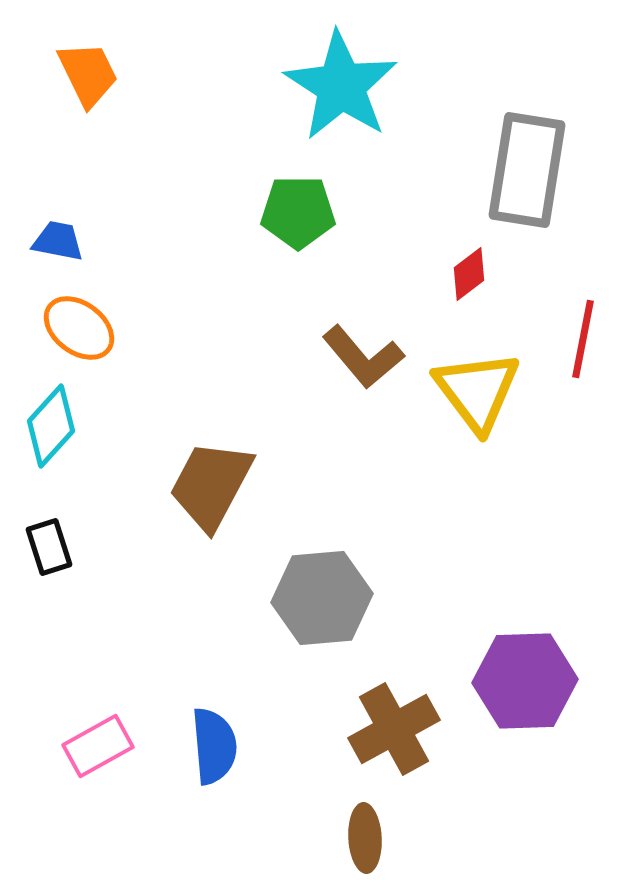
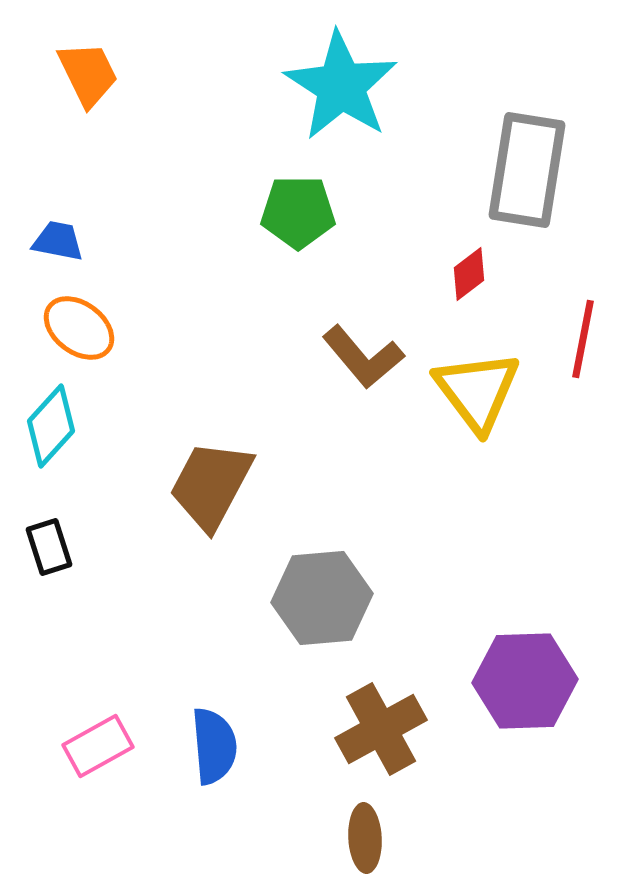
brown cross: moved 13 px left
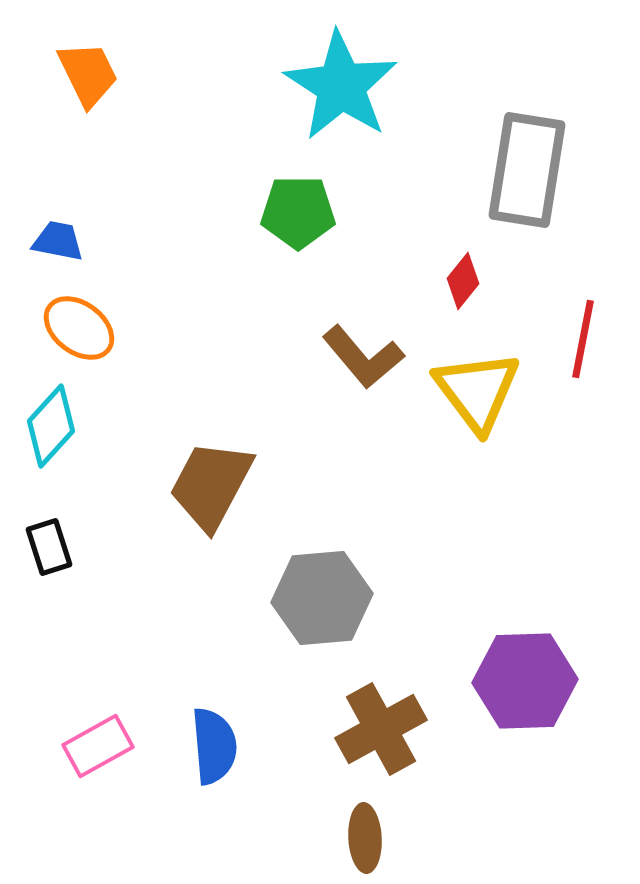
red diamond: moved 6 px left, 7 px down; rotated 14 degrees counterclockwise
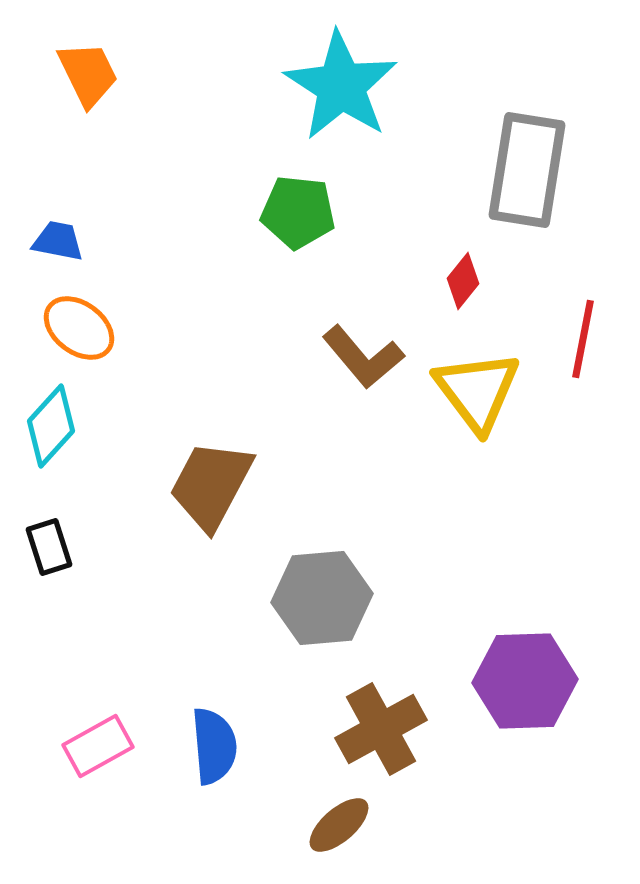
green pentagon: rotated 6 degrees clockwise
brown ellipse: moved 26 px left, 13 px up; rotated 52 degrees clockwise
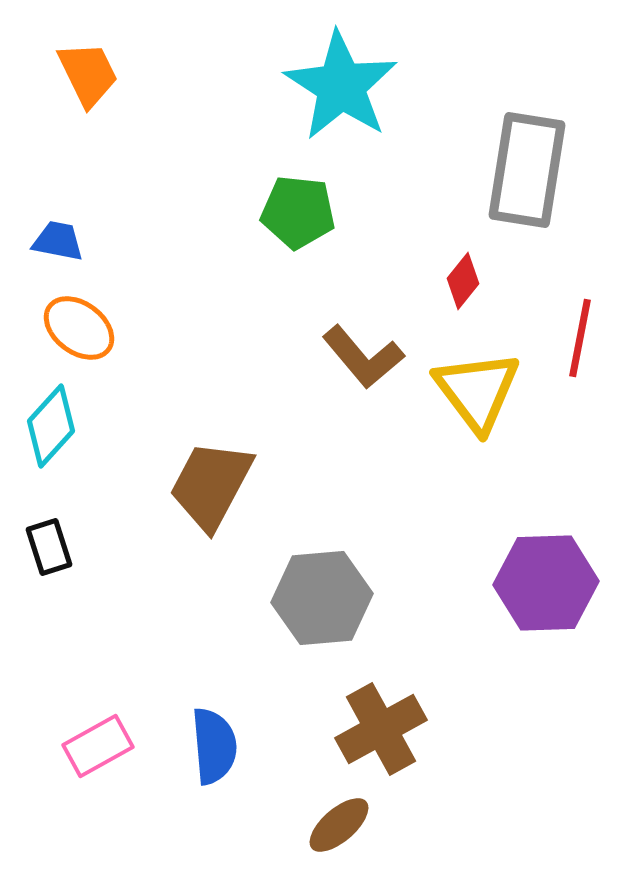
red line: moved 3 px left, 1 px up
purple hexagon: moved 21 px right, 98 px up
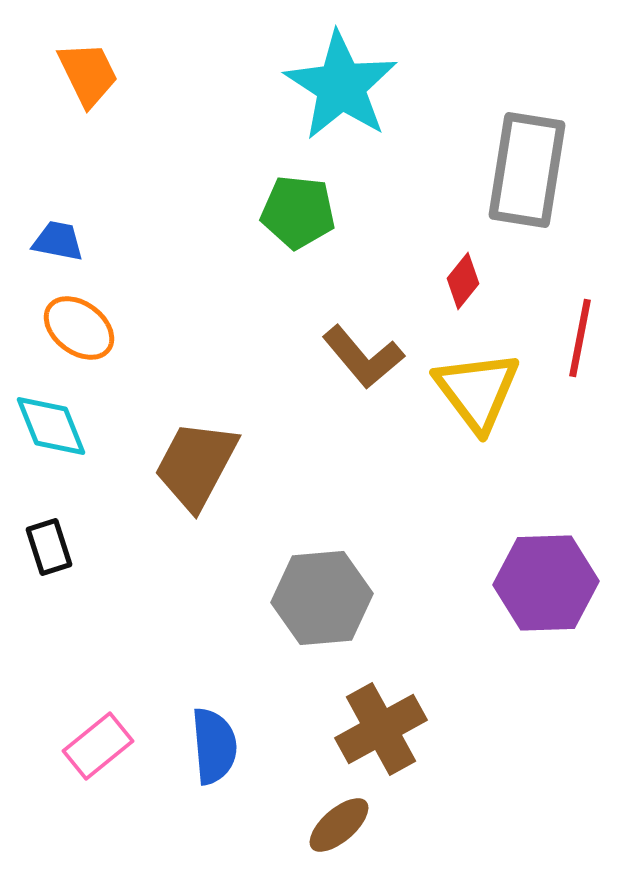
cyan diamond: rotated 64 degrees counterclockwise
brown trapezoid: moved 15 px left, 20 px up
pink rectangle: rotated 10 degrees counterclockwise
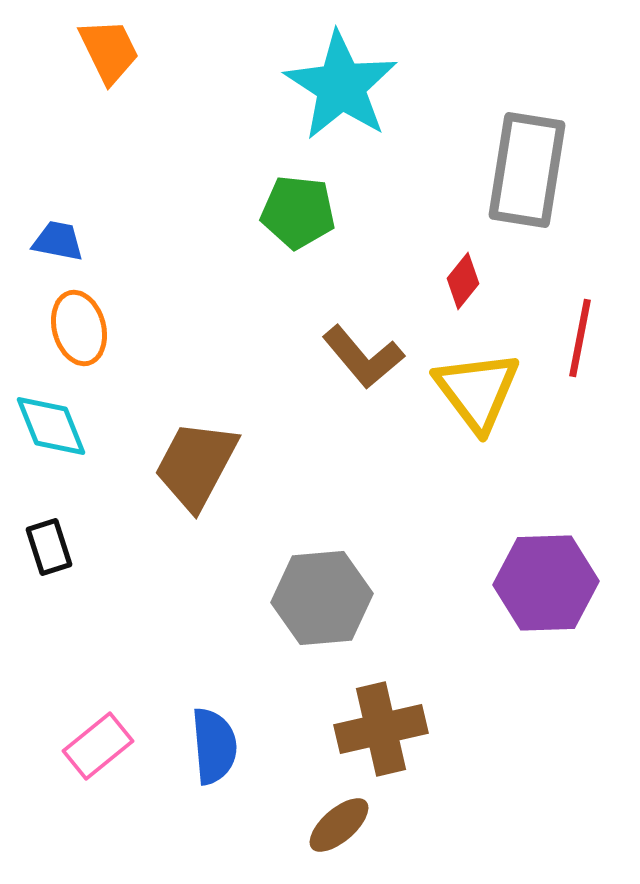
orange trapezoid: moved 21 px right, 23 px up
orange ellipse: rotated 38 degrees clockwise
brown cross: rotated 16 degrees clockwise
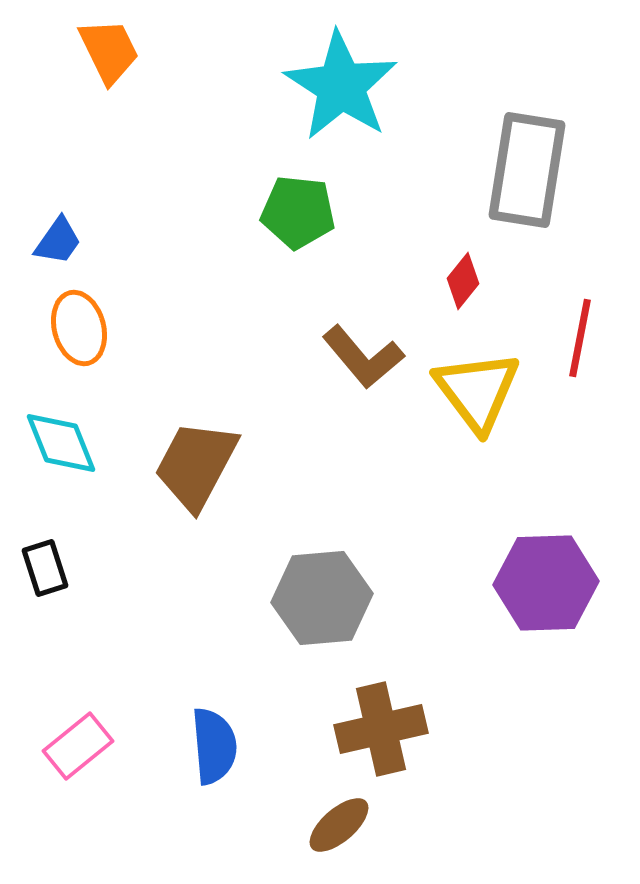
blue trapezoid: rotated 114 degrees clockwise
cyan diamond: moved 10 px right, 17 px down
black rectangle: moved 4 px left, 21 px down
pink rectangle: moved 20 px left
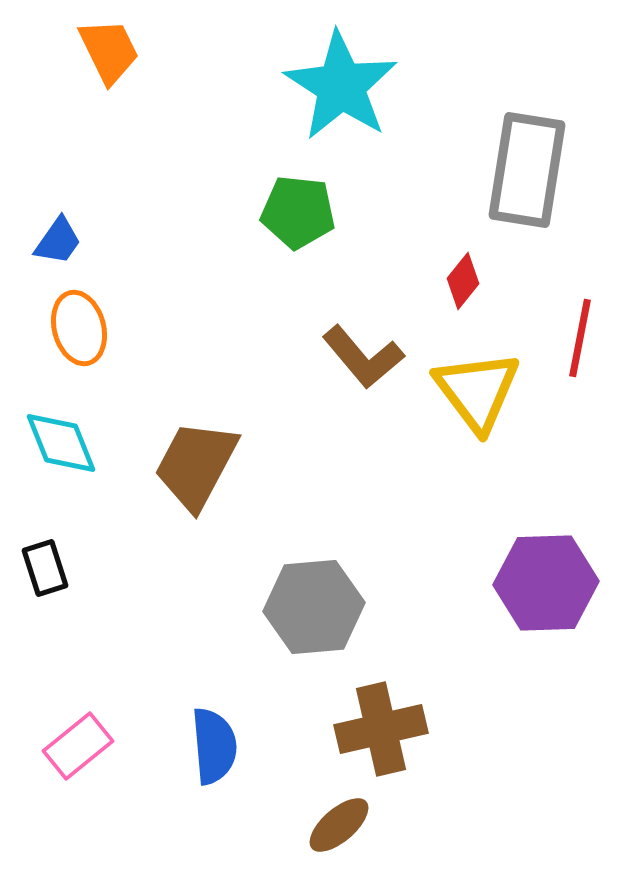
gray hexagon: moved 8 px left, 9 px down
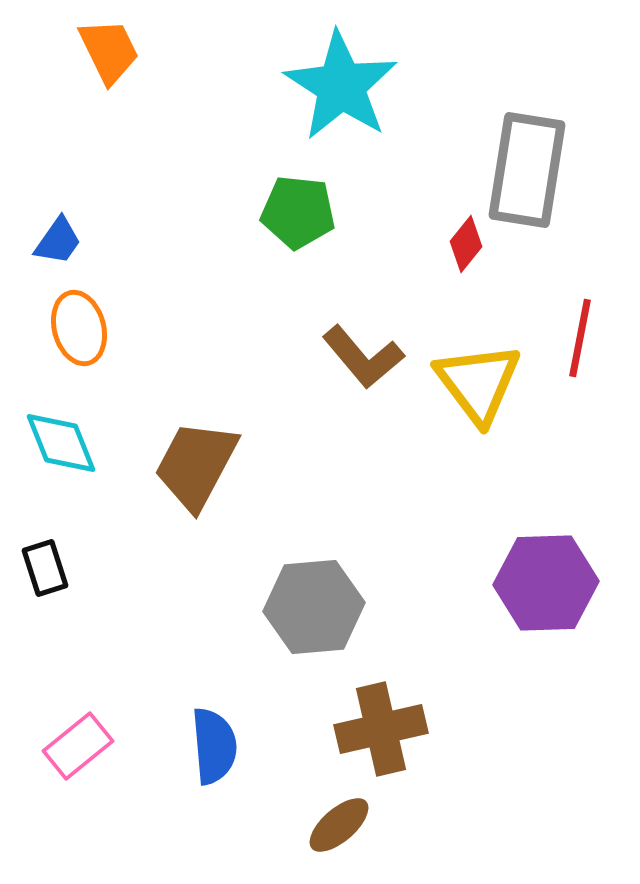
red diamond: moved 3 px right, 37 px up
yellow triangle: moved 1 px right, 8 px up
